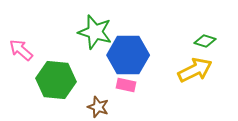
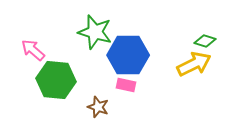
pink arrow: moved 12 px right
yellow arrow: moved 1 px left, 6 px up
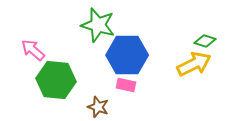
green star: moved 3 px right, 7 px up
blue hexagon: moved 1 px left
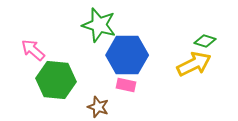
green star: moved 1 px right
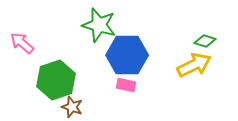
pink arrow: moved 11 px left, 7 px up
yellow arrow: moved 1 px down
green hexagon: rotated 24 degrees counterclockwise
brown star: moved 26 px left
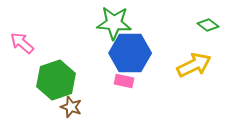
green star: moved 15 px right, 2 px up; rotated 12 degrees counterclockwise
green diamond: moved 3 px right, 16 px up; rotated 20 degrees clockwise
blue hexagon: moved 3 px right, 2 px up
pink rectangle: moved 2 px left, 4 px up
brown star: moved 1 px left
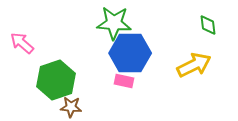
green diamond: rotated 45 degrees clockwise
brown star: rotated 15 degrees counterclockwise
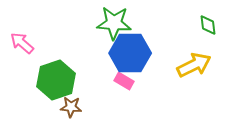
pink rectangle: rotated 18 degrees clockwise
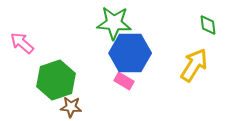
yellow arrow: rotated 32 degrees counterclockwise
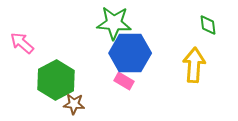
yellow arrow: rotated 28 degrees counterclockwise
green hexagon: rotated 9 degrees counterclockwise
brown star: moved 3 px right, 3 px up
